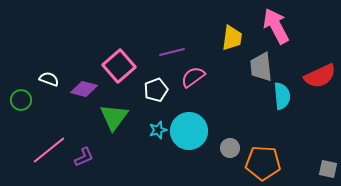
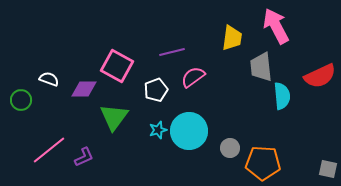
pink square: moved 2 px left; rotated 20 degrees counterclockwise
purple diamond: rotated 16 degrees counterclockwise
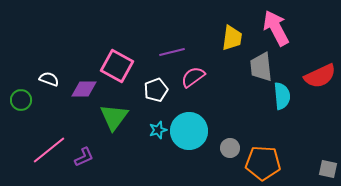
pink arrow: moved 2 px down
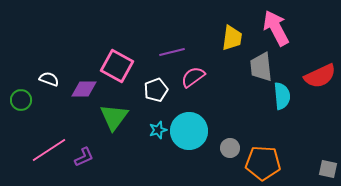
pink line: rotated 6 degrees clockwise
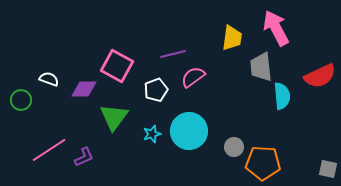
purple line: moved 1 px right, 2 px down
cyan star: moved 6 px left, 4 px down
gray circle: moved 4 px right, 1 px up
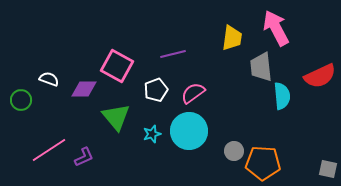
pink semicircle: moved 16 px down
green triangle: moved 2 px right; rotated 16 degrees counterclockwise
gray circle: moved 4 px down
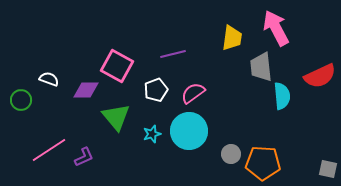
purple diamond: moved 2 px right, 1 px down
gray circle: moved 3 px left, 3 px down
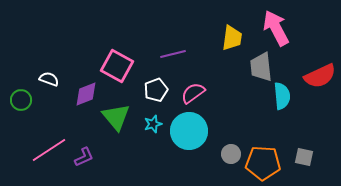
purple diamond: moved 4 px down; rotated 20 degrees counterclockwise
cyan star: moved 1 px right, 10 px up
gray square: moved 24 px left, 12 px up
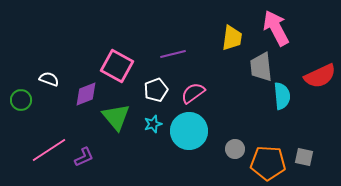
gray circle: moved 4 px right, 5 px up
orange pentagon: moved 5 px right
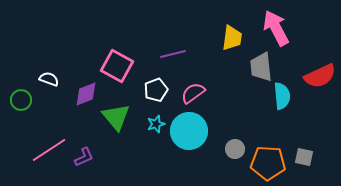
cyan star: moved 3 px right
